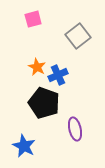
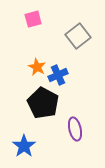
black pentagon: moved 1 px left; rotated 8 degrees clockwise
blue star: rotated 10 degrees clockwise
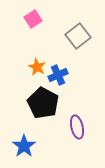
pink square: rotated 18 degrees counterclockwise
purple ellipse: moved 2 px right, 2 px up
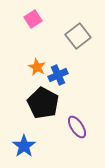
purple ellipse: rotated 20 degrees counterclockwise
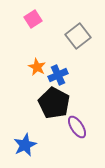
black pentagon: moved 11 px right
blue star: moved 1 px right, 1 px up; rotated 10 degrees clockwise
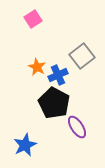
gray square: moved 4 px right, 20 px down
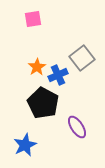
pink square: rotated 24 degrees clockwise
gray square: moved 2 px down
orange star: rotated 12 degrees clockwise
black pentagon: moved 11 px left
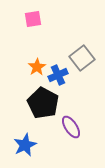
purple ellipse: moved 6 px left
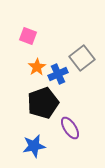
pink square: moved 5 px left, 17 px down; rotated 30 degrees clockwise
blue cross: moved 1 px up
black pentagon: rotated 24 degrees clockwise
purple ellipse: moved 1 px left, 1 px down
blue star: moved 9 px right, 1 px down; rotated 15 degrees clockwise
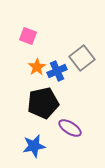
blue cross: moved 1 px left, 3 px up
black pentagon: rotated 8 degrees clockwise
purple ellipse: rotated 25 degrees counterclockwise
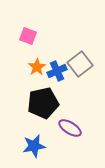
gray square: moved 2 px left, 6 px down
